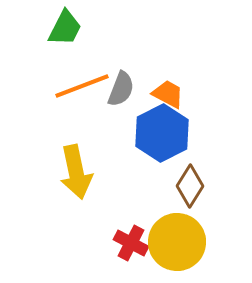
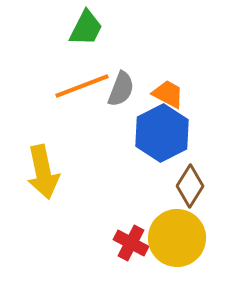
green trapezoid: moved 21 px right
yellow arrow: moved 33 px left
yellow circle: moved 4 px up
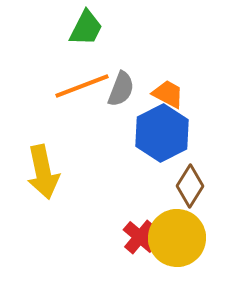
red cross: moved 9 px right, 6 px up; rotated 12 degrees clockwise
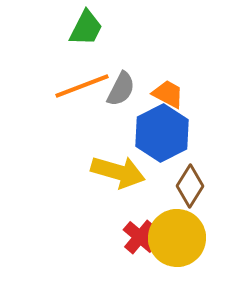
gray semicircle: rotated 6 degrees clockwise
yellow arrow: moved 75 px right; rotated 62 degrees counterclockwise
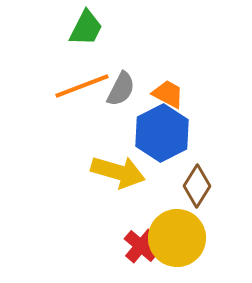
brown diamond: moved 7 px right
red cross: moved 1 px right, 9 px down
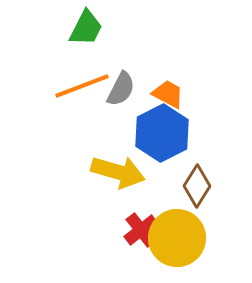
red cross: moved 16 px up; rotated 12 degrees clockwise
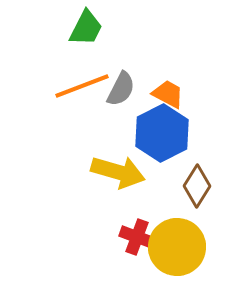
red cross: moved 4 px left, 7 px down; rotated 32 degrees counterclockwise
yellow circle: moved 9 px down
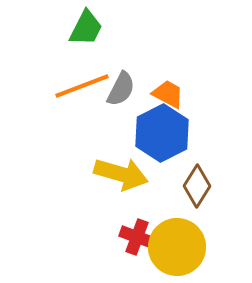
yellow arrow: moved 3 px right, 2 px down
